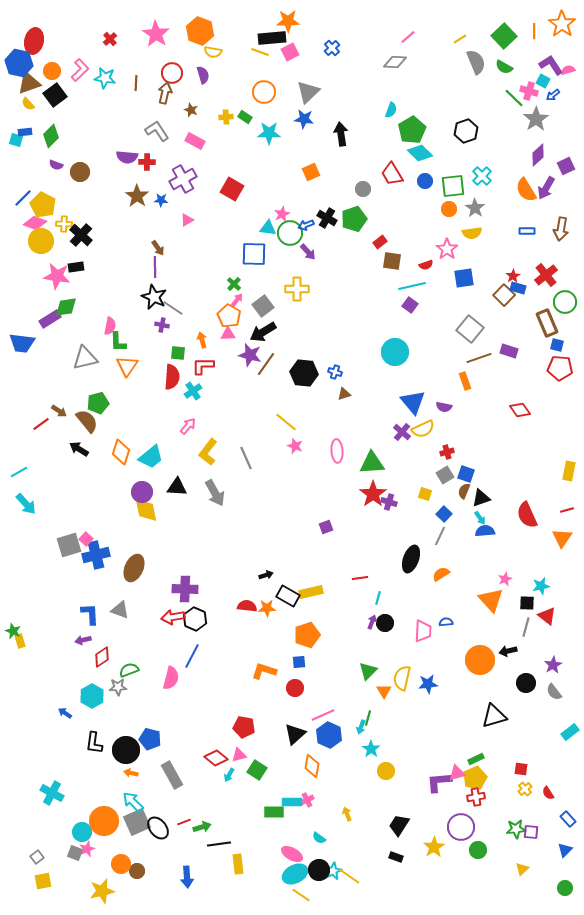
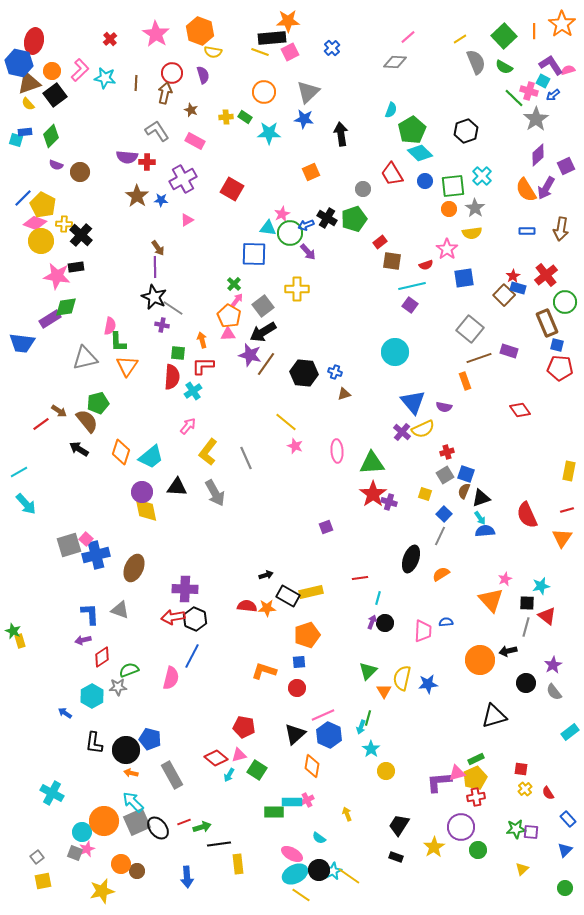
red circle at (295, 688): moved 2 px right
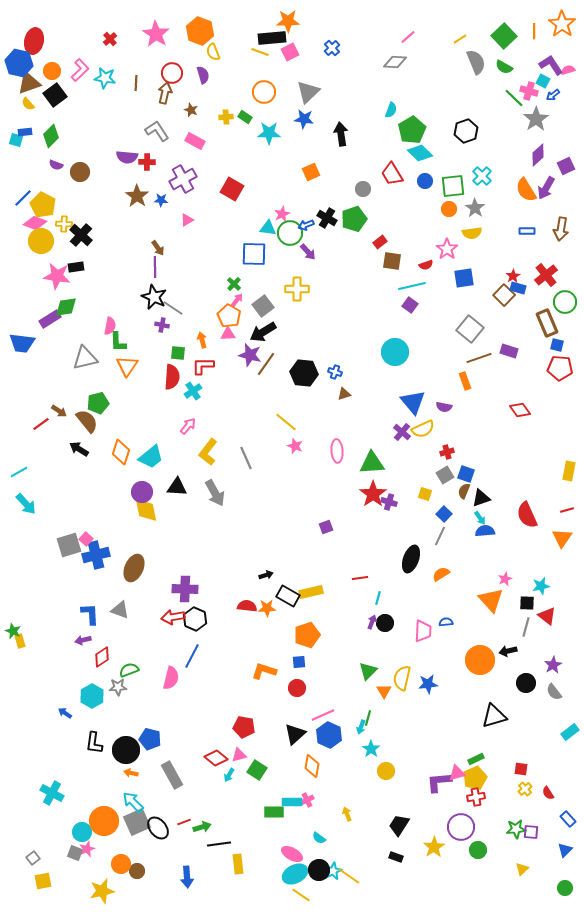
yellow semicircle at (213, 52): rotated 60 degrees clockwise
gray square at (37, 857): moved 4 px left, 1 px down
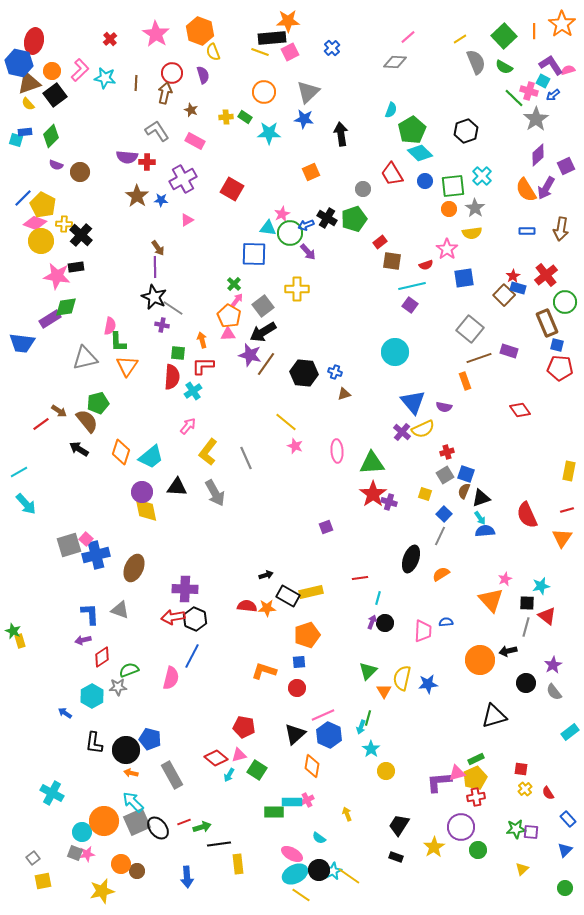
pink star at (87, 849): moved 5 px down; rotated 14 degrees clockwise
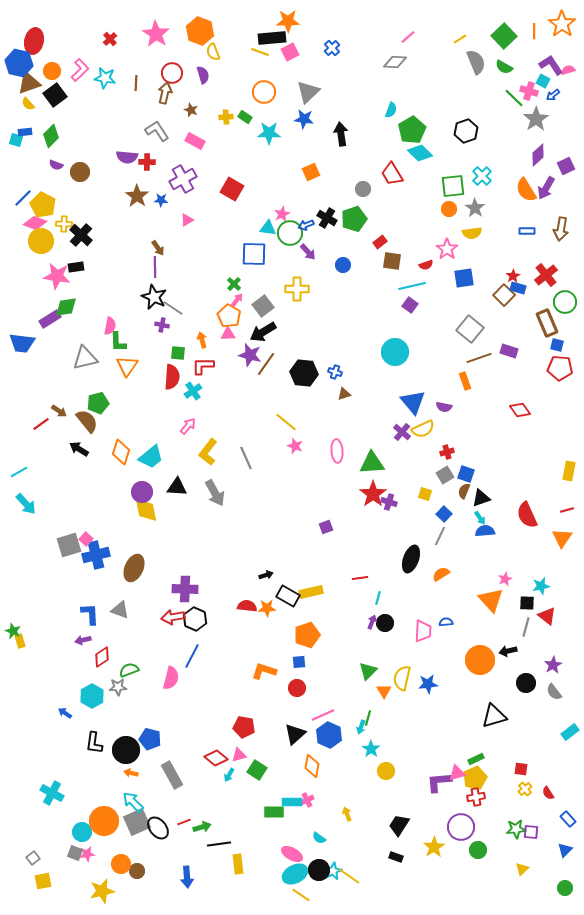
blue circle at (425, 181): moved 82 px left, 84 px down
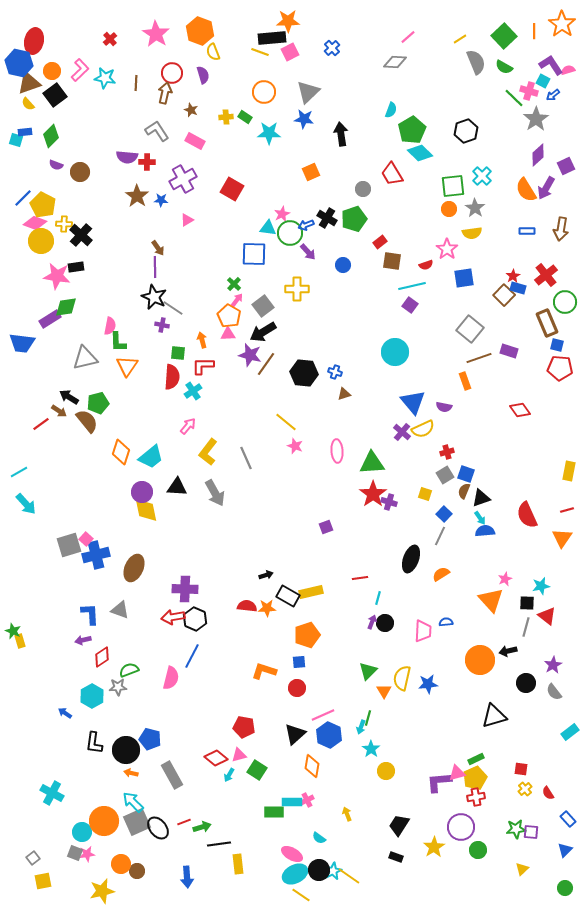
black arrow at (79, 449): moved 10 px left, 52 px up
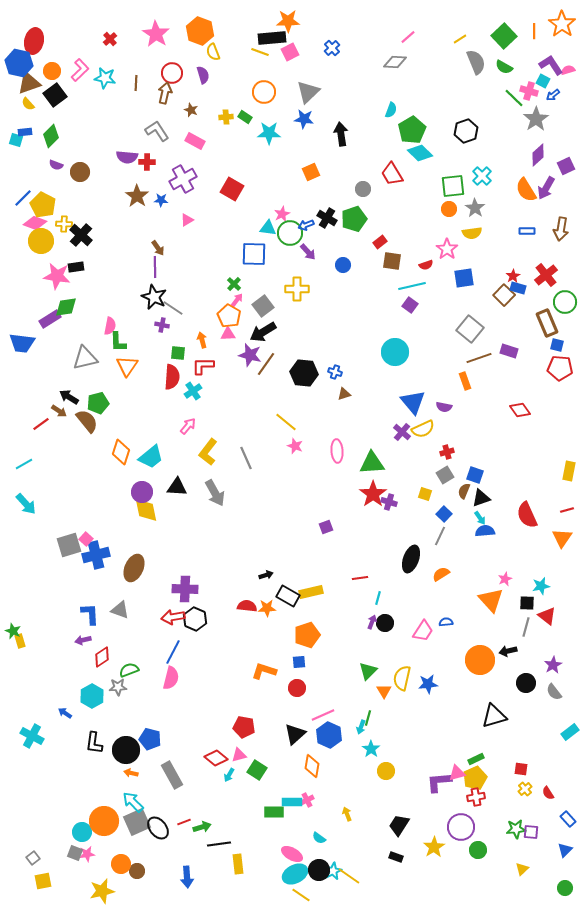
cyan line at (19, 472): moved 5 px right, 8 px up
blue square at (466, 474): moved 9 px right, 1 px down
pink trapezoid at (423, 631): rotated 30 degrees clockwise
blue line at (192, 656): moved 19 px left, 4 px up
cyan cross at (52, 793): moved 20 px left, 57 px up
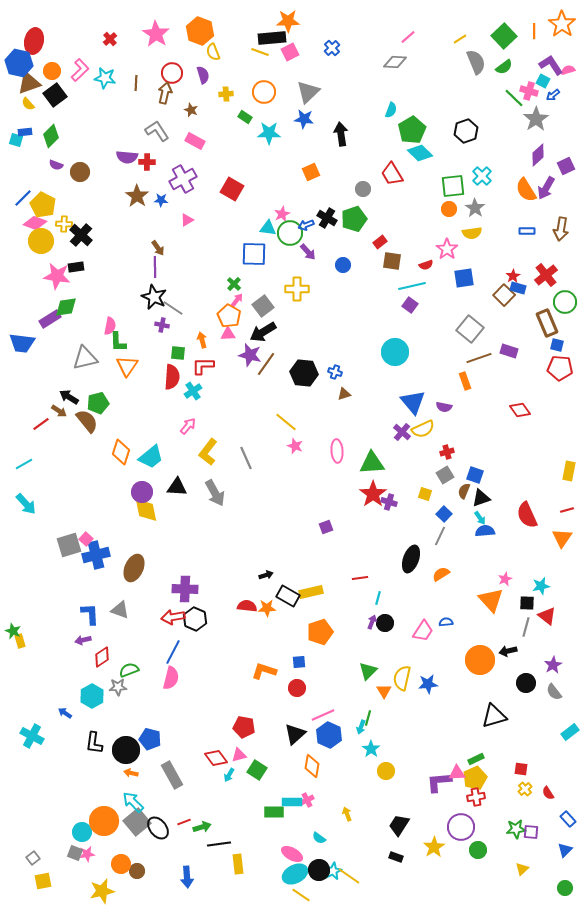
green semicircle at (504, 67): rotated 66 degrees counterclockwise
yellow cross at (226, 117): moved 23 px up
orange pentagon at (307, 635): moved 13 px right, 3 px up
red diamond at (216, 758): rotated 15 degrees clockwise
pink triangle at (457, 773): rotated 12 degrees clockwise
gray square at (137, 822): rotated 16 degrees counterclockwise
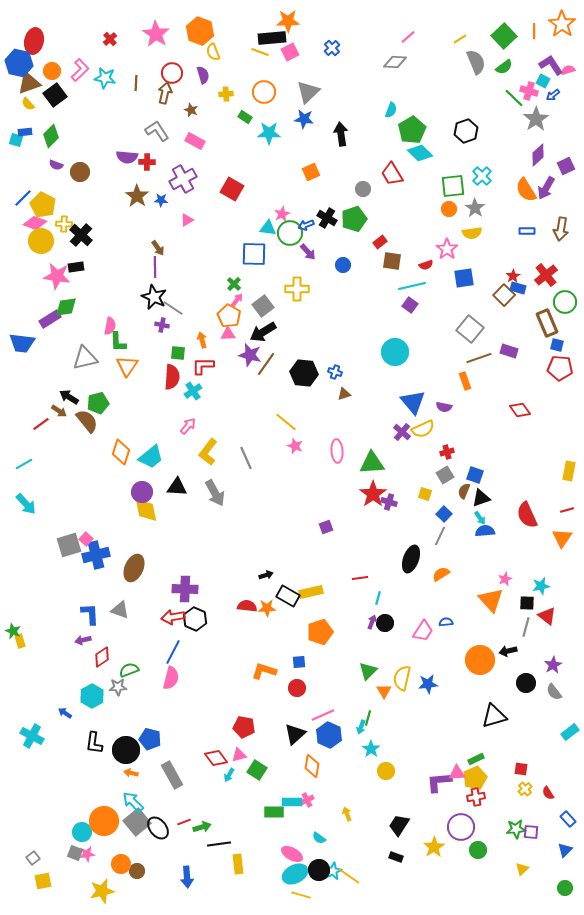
yellow line at (301, 895): rotated 18 degrees counterclockwise
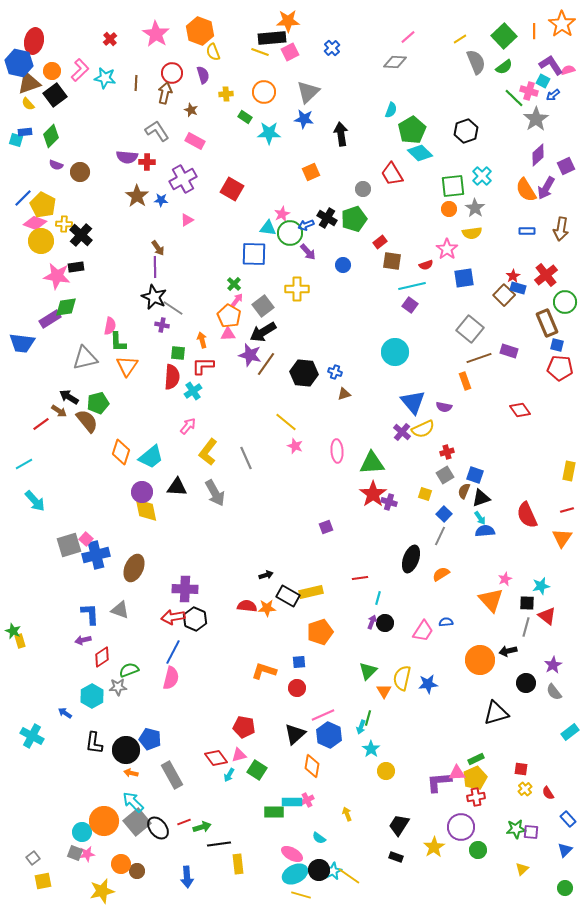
cyan arrow at (26, 504): moved 9 px right, 3 px up
black triangle at (494, 716): moved 2 px right, 3 px up
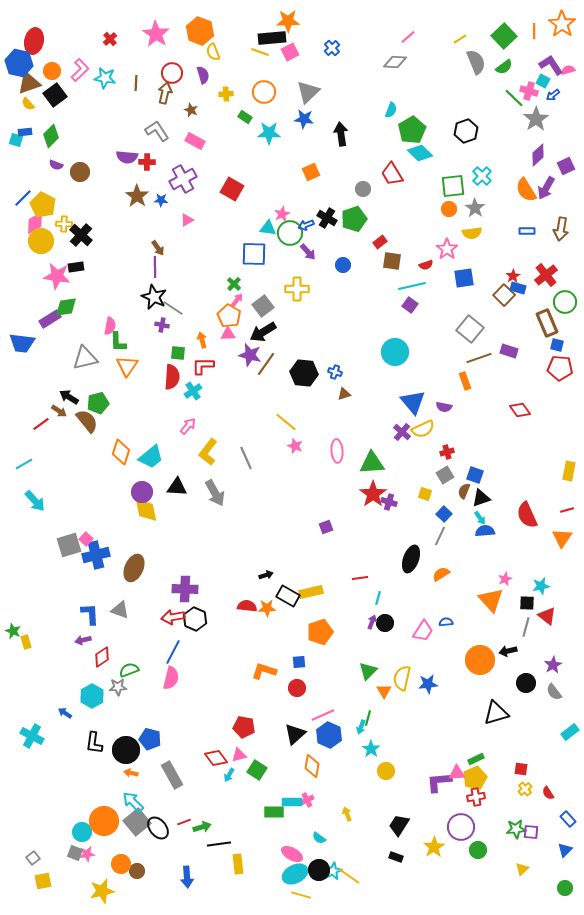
pink diamond at (35, 223): rotated 50 degrees counterclockwise
yellow rectangle at (20, 641): moved 6 px right, 1 px down
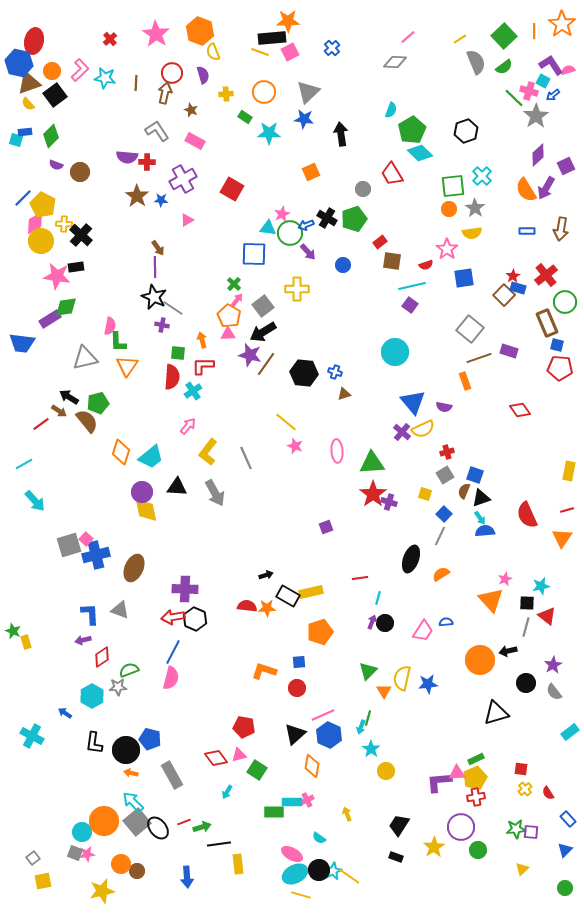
gray star at (536, 119): moved 3 px up
cyan arrow at (229, 775): moved 2 px left, 17 px down
